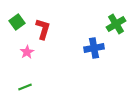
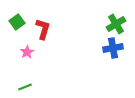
blue cross: moved 19 px right
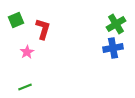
green square: moved 1 px left, 2 px up; rotated 14 degrees clockwise
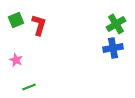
red L-shape: moved 4 px left, 4 px up
pink star: moved 11 px left, 8 px down; rotated 16 degrees counterclockwise
green line: moved 4 px right
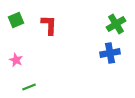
red L-shape: moved 10 px right; rotated 15 degrees counterclockwise
blue cross: moved 3 px left, 5 px down
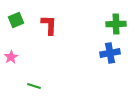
green cross: rotated 30 degrees clockwise
pink star: moved 5 px left, 3 px up; rotated 16 degrees clockwise
green line: moved 5 px right, 1 px up; rotated 40 degrees clockwise
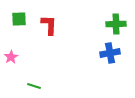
green square: moved 3 px right, 1 px up; rotated 21 degrees clockwise
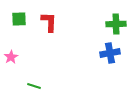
red L-shape: moved 3 px up
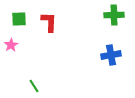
green cross: moved 2 px left, 9 px up
blue cross: moved 1 px right, 2 px down
pink star: moved 12 px up
green line: rotated 40 degrees clockwise
